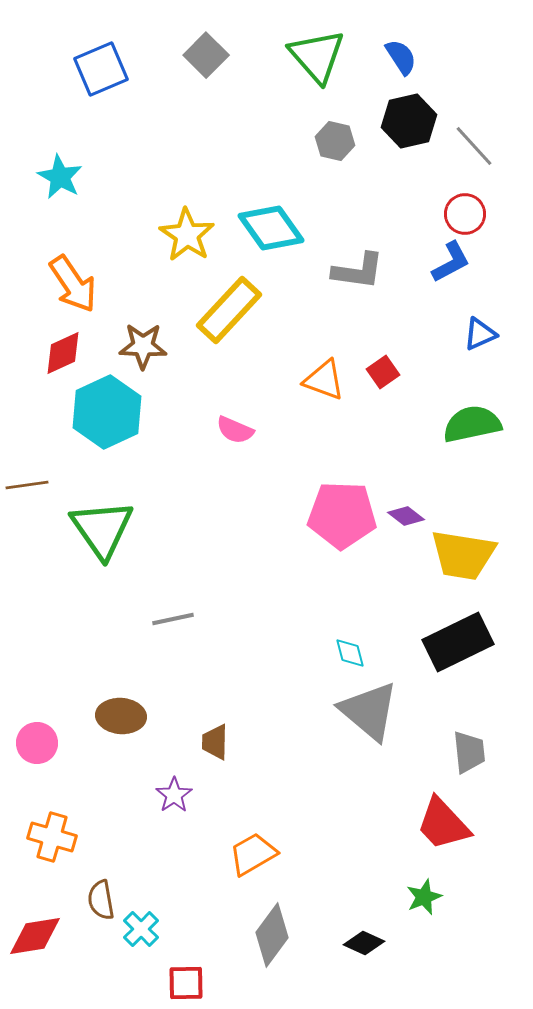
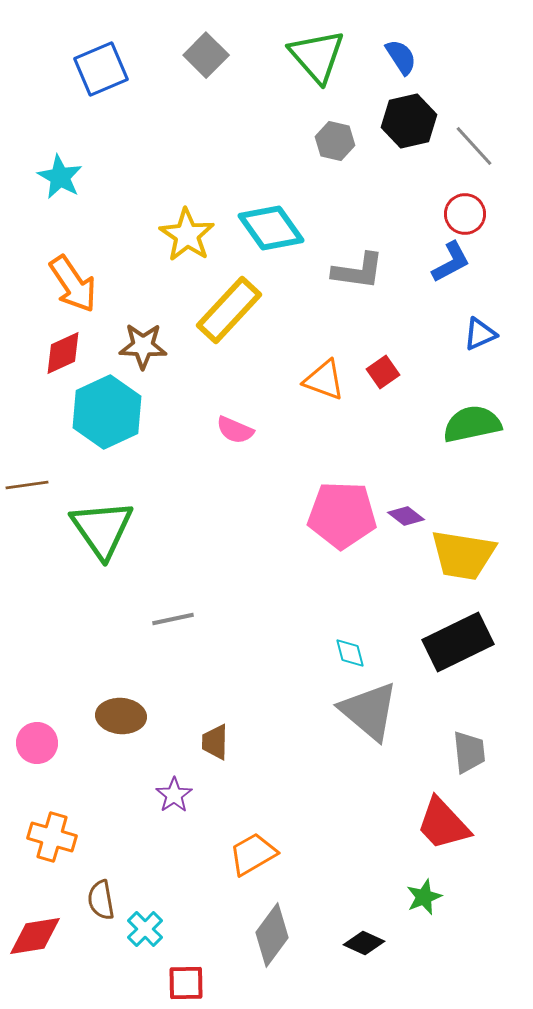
cyan cross at (141, 929): moved 4 px right
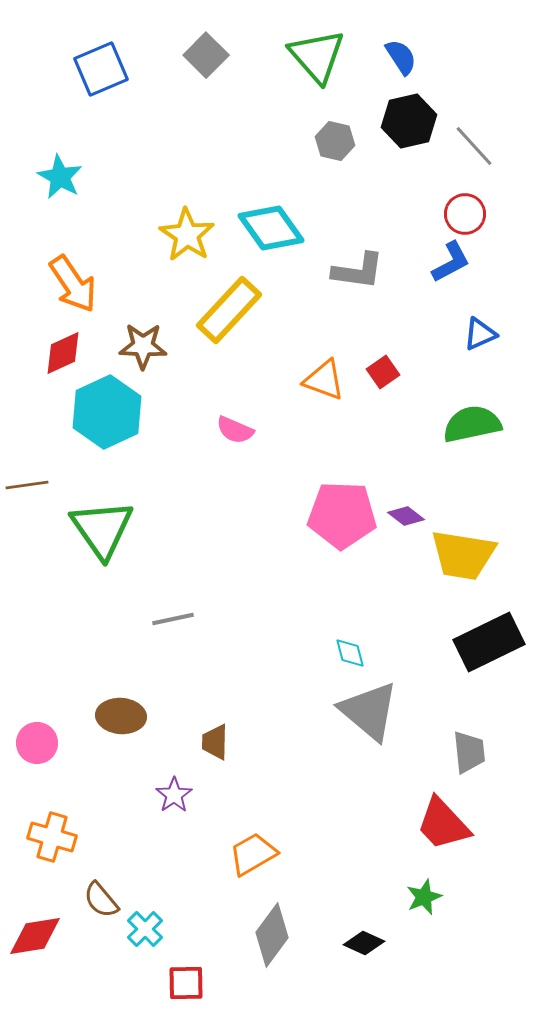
black rectangle at (458, 642): moved 31 px right
brown semicircle at (101, 900): rotated 30 degrees counterclockwise
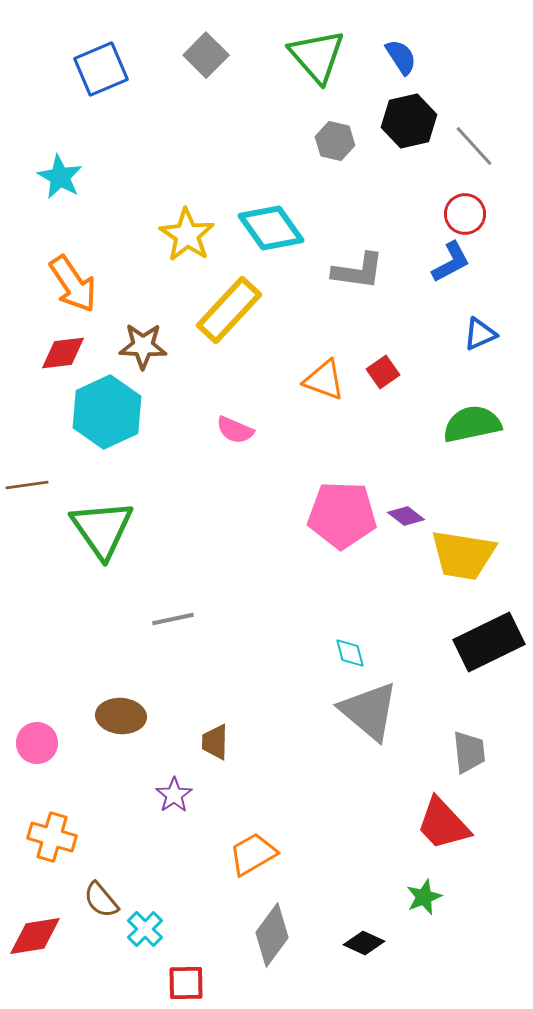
red diamond at (63, 353): rotated 18 degrees clockwise
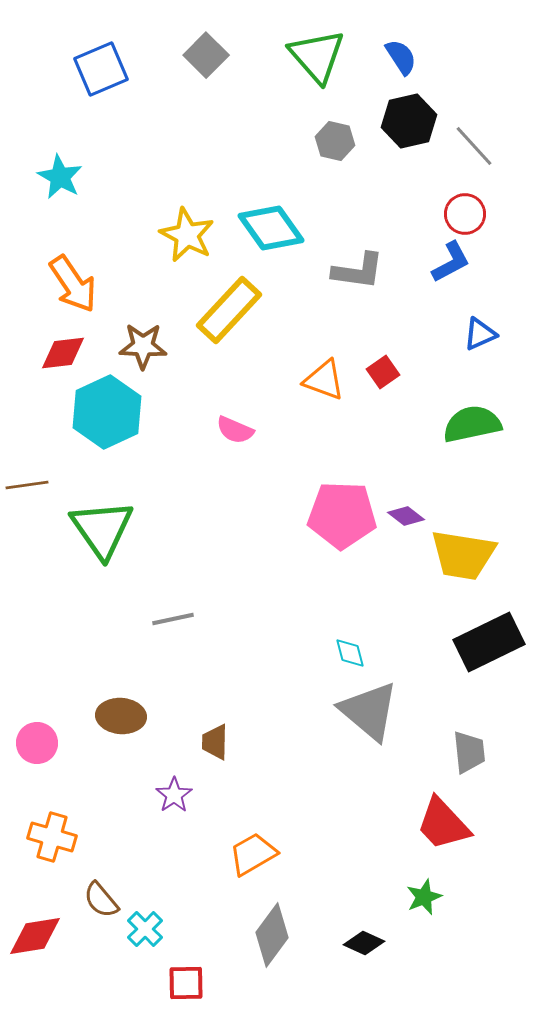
yellow star at (187, 235): rotated 6 degrees counterclockwise
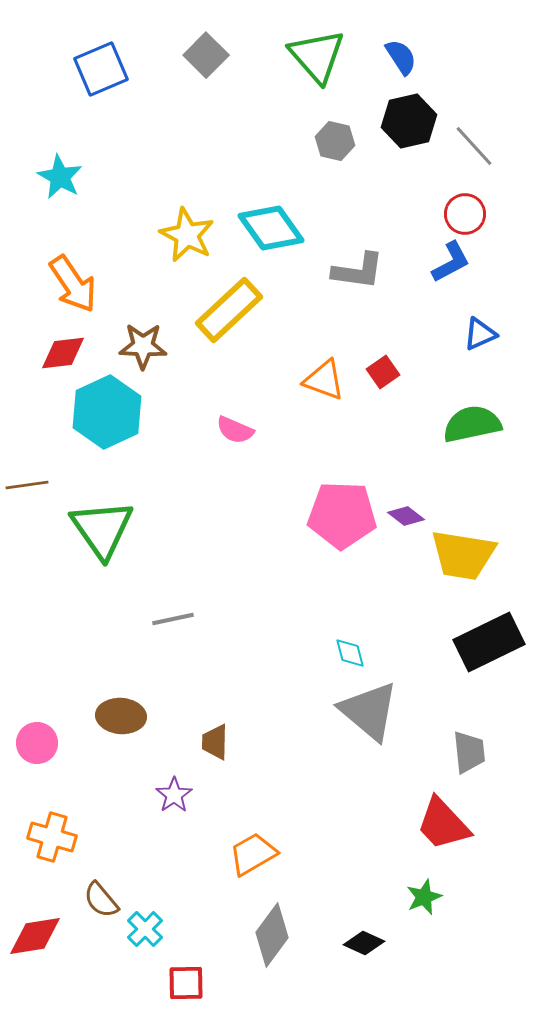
yellow rectangle at (229, 310): rotated 4 degrees clockwise
